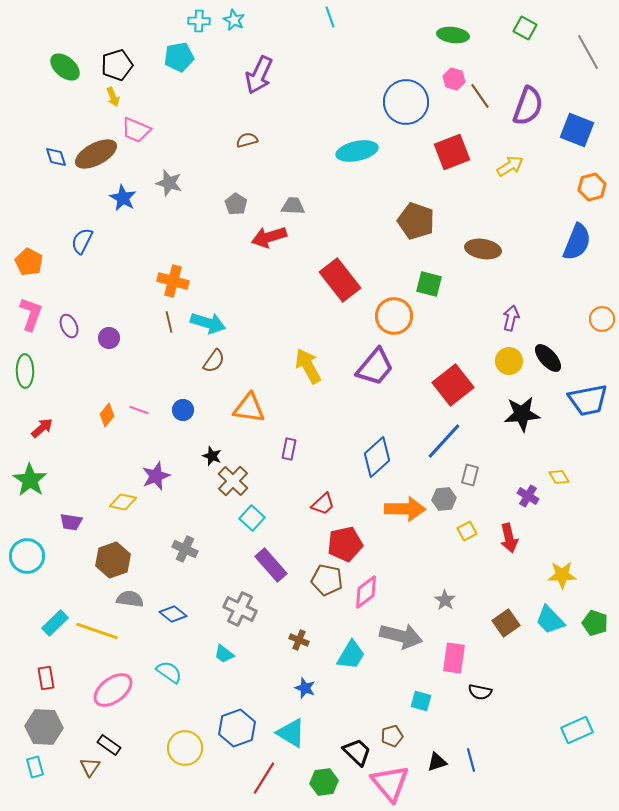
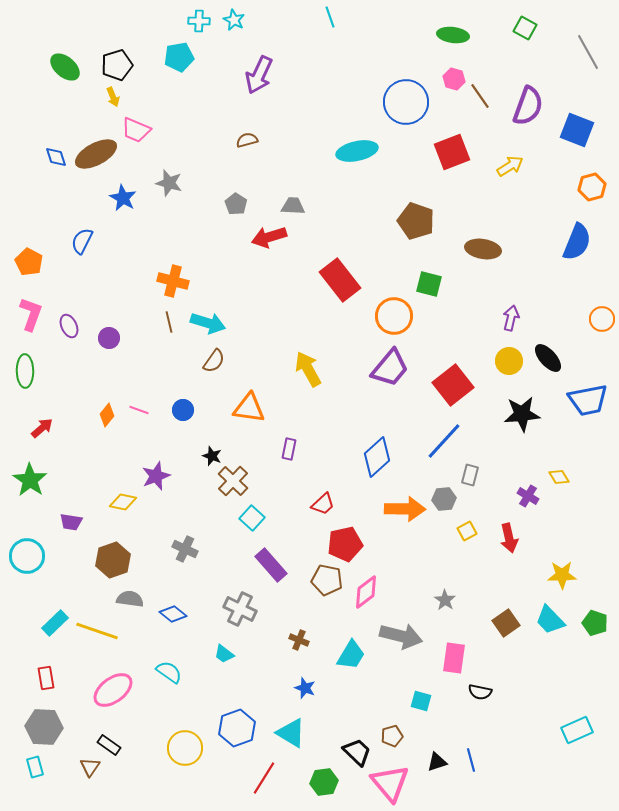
yellow arrow at (308, 366): moved 3 px down
purple trapezoid at (375, 367): moved 15 px right, 1 px down
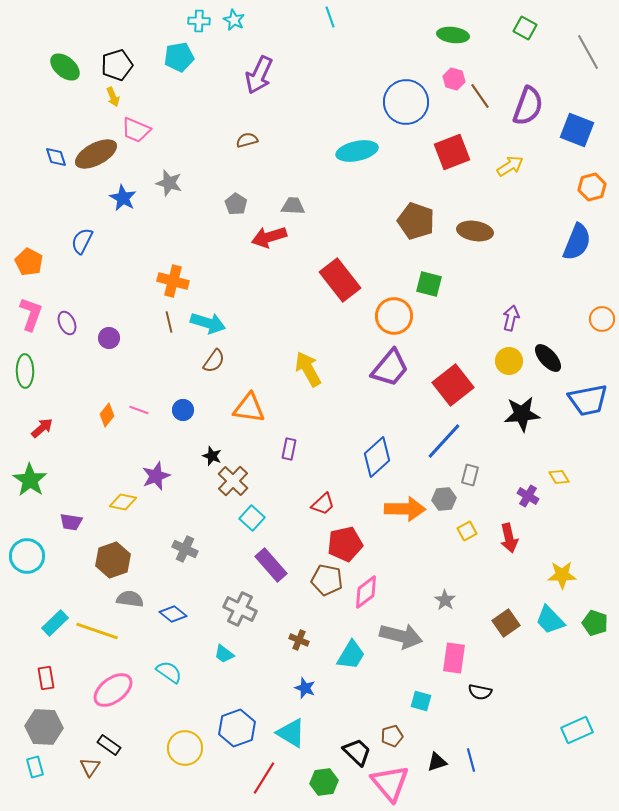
brown ellipse at (483, 249): moved 8 px left, 18 px up
purple ellipse at (69, 326): moved 2 px left, 3 px up
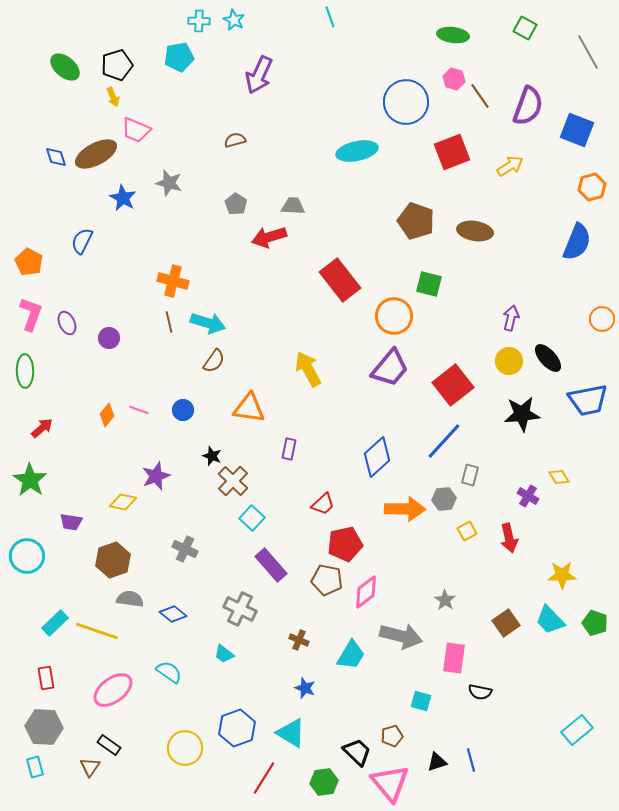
brown semicircle at (247, 140): moved 12 px left
cyan rectangle at (577, 730): rotated 16 degrees counterclockwise
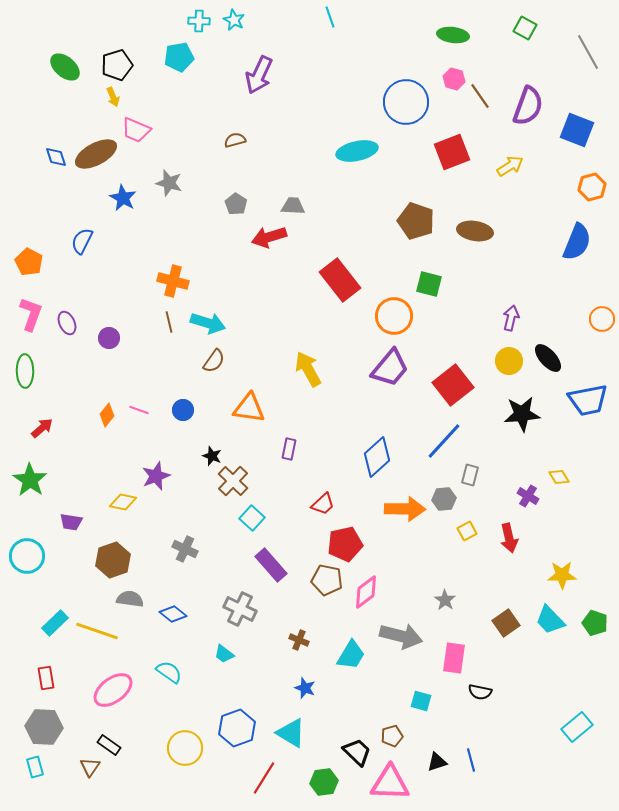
cyan rectangle at (577, 730): moved 3 px up
pink triangle at (390, 783): rotated 48 degrees counterclockwise
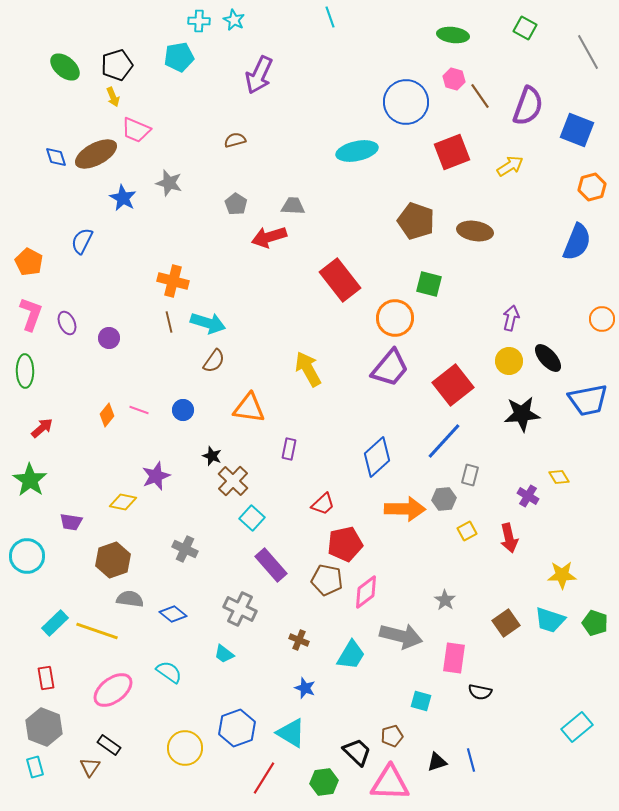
orange circle at (394, 316): moved 1 px right, 2 px down
cyan trapezoid at (550, 620): rotated 28 degrees counterclockwise
gray hexagon at (44, 727): rotated 18 degrees clockwise
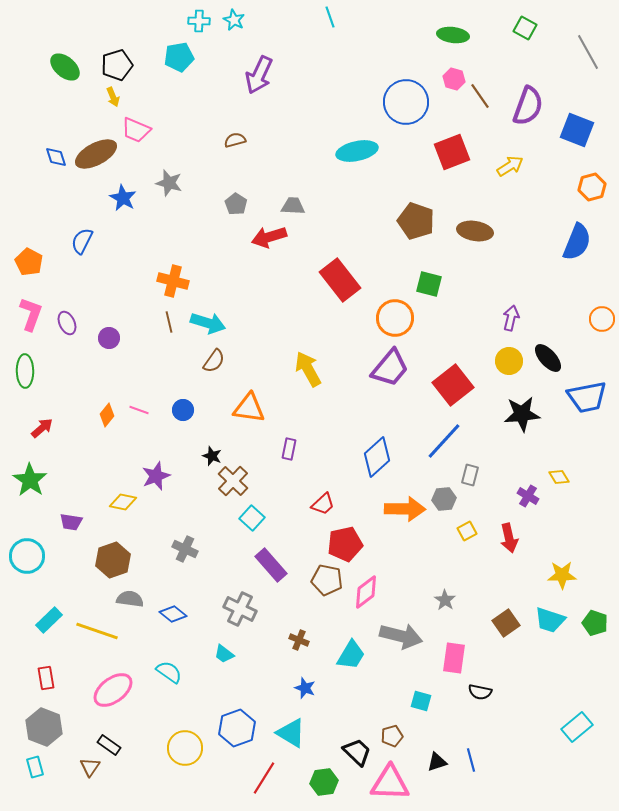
blue trapezoid at (588, 400): moved 1 px left, 3 px up
cyan rectangle at (55, 623): moved 6 px left, 3 px up
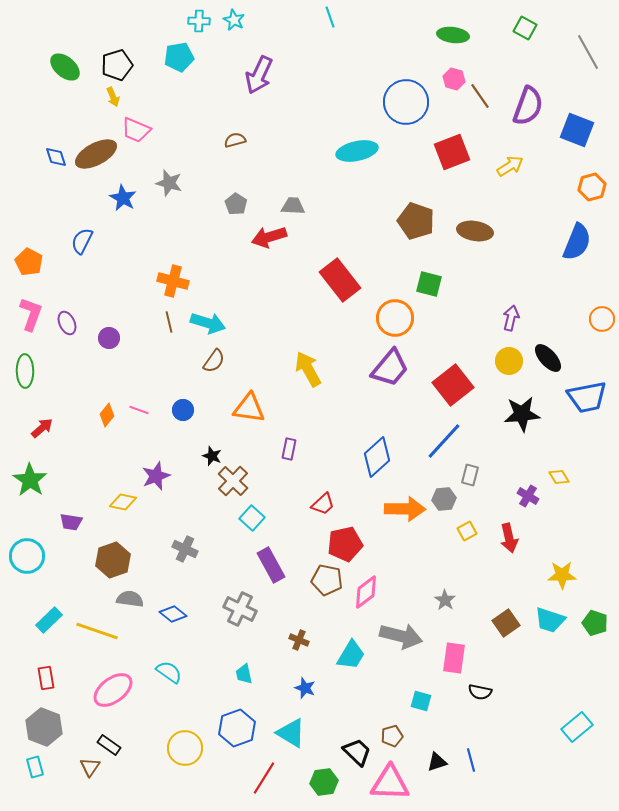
purple rectangle at (271, 565): rotated 12 degrees clockwise
cyan trapezoid at (224, 654): moved 20 px right, 20 px down; rotated 40 degrees clockwise
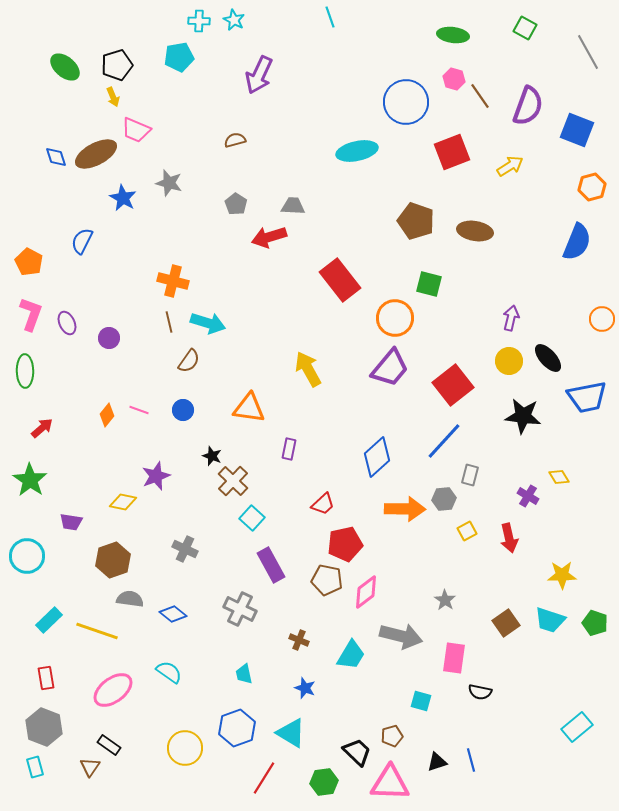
brown semicircle at (214, 361): moved 25 px left
black star at (522, 414): moved 1 px right, 2 px down; rotated 12 degrees clockwise
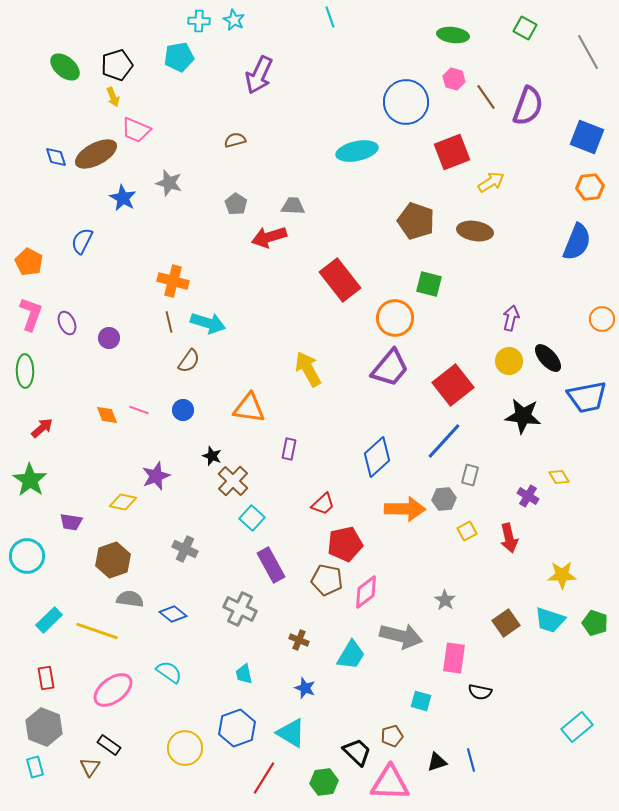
brown line at (480, 96): moved 6 px right, 1 px down
blue square at (577, 130): moved 10 px right, 7 px down
yellow arrow at (510, 166): moved 19 px left, 16 px down
orange hexagon at (592, 187): moved 2 px left; rotated 8 degrees clockwise
orange diamond at (107, 415): rotated 60 degrees counterclockwise
